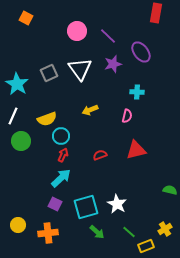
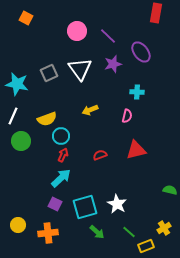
cyan star: rotated 20 degrees counterclockwise
cyan square: moved 1 px left
yellow cross: moved 1 px left, 1 px up
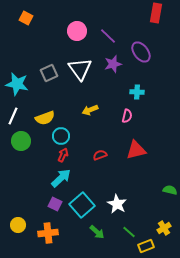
yellow semicircle: moved 2 px left, 1 px up
cyan square: moved 3 px left, 2 px up; rotated 25 degrees counterclockwise
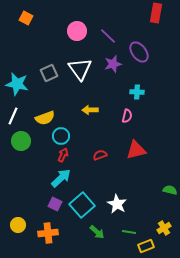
purple ellipse: moved 2 px left
yellow arrow: rotated 21 degrees clockwise
green line: rotated 32 degrees counterclockwise
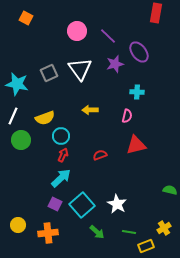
purple star: moved 2 px right
green circle: moved 1 px up
red triangle: moved 5 px up
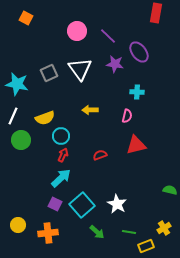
purple star: rotated 24 degrees clockwise
